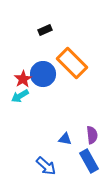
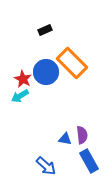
blue circle: moved 3 px right, 2 px up
red star: rotated 12 degrees counterclockwise
purple semicircle: moved 10 px left
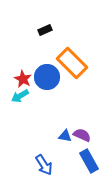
blue circle: moved 1 px right, 5 px down
purple semicircle: rotated 60 degrees counterclockwise
blue triangle: moved 3 px up
blue arrow: moved 2 px left, 1 px up; rotated 15 degrees clockwise
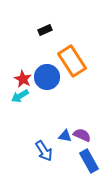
orange rectangle: moved 2 px up; rotated 12 degrees clockwise
blue arrow: moved 14 px up
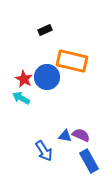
orange rectangle: rotated 44 degrees counterclockwise
red star: moved 1 px right
cyan arrow: moved 1 px right, 2 px down; rotated 60 degrees clockwise
purple semicircle: moved 1 px left
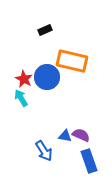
cyan arrow: rotated 30 degrees clockwise
blue rectangle: rotated 10 degrees clockwise
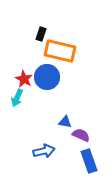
black rectangle: moved 4 px left, 4 px down; rotated 48 degrees counterclockwise
orange rectangle: moved 12 px left, 10 px up
cyan arrow: moved 4 px left; rotated 126 degrees counterclockwise
blue triangle: moved 14 px up
blue arrow: rotated 70 degrees counterclockwise
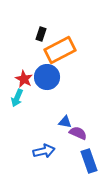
orange rectangle: moved 1 px up; rotated 40 degrees counterclockwise
purple semicircle: moved 3 px left, 2 px up
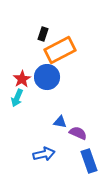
black rectangle: moved 2 px right
red star: moved 2 px left; rotated 12 degrees clockwise
blue triangle: moved 5 px left
blue arrow: moved 3 px down
